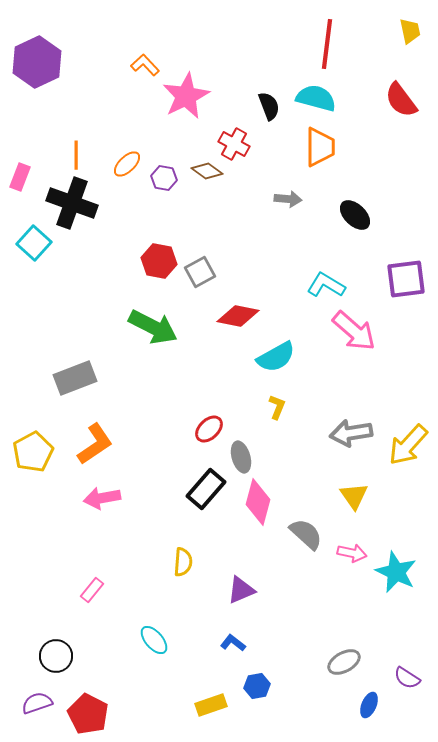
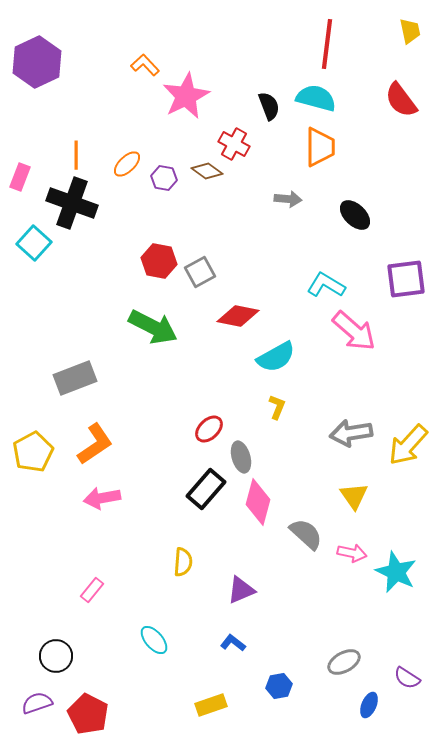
blue hexagon at (257, 686): moved 22 px right
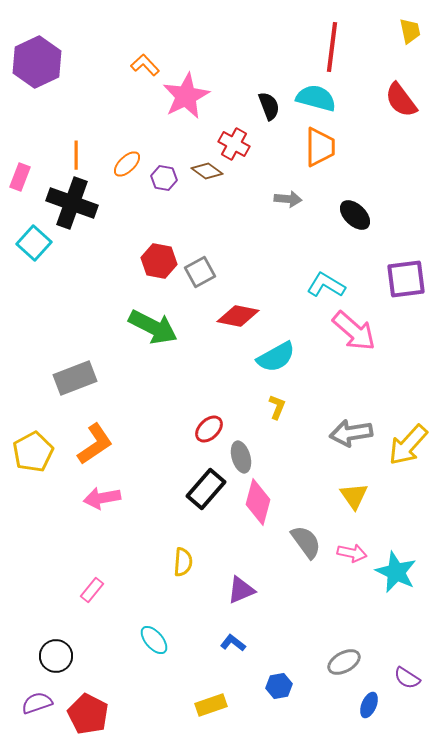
red line at (327, 44): moved 5 px right, 3 px down
gray semicircle at (306, 534): moved 8 px down; rotated 12 degrees clockwise
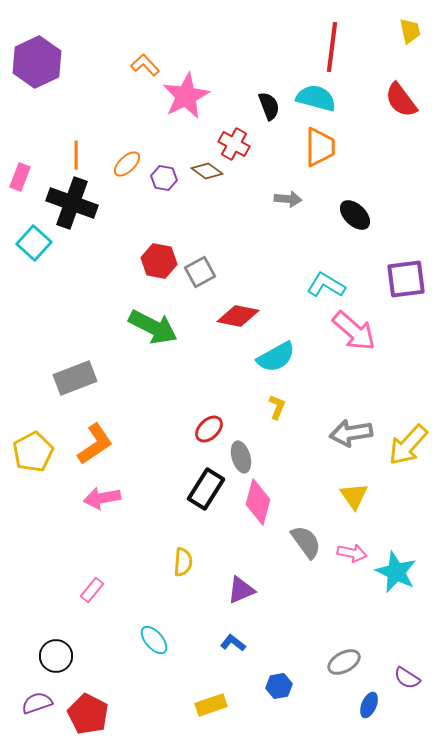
black rectangle at (206, 489): rotated 9 degrees counterclockwise
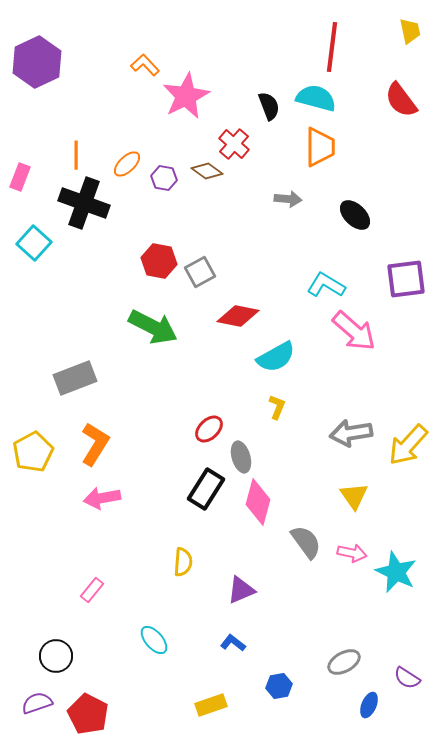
red cross at (234, 144): rotated 12 degrees clockwise
black cross at (72, 203): moved 12 px right
orange L-shape at (95, 444): rotated 24 degrees counterclockwise
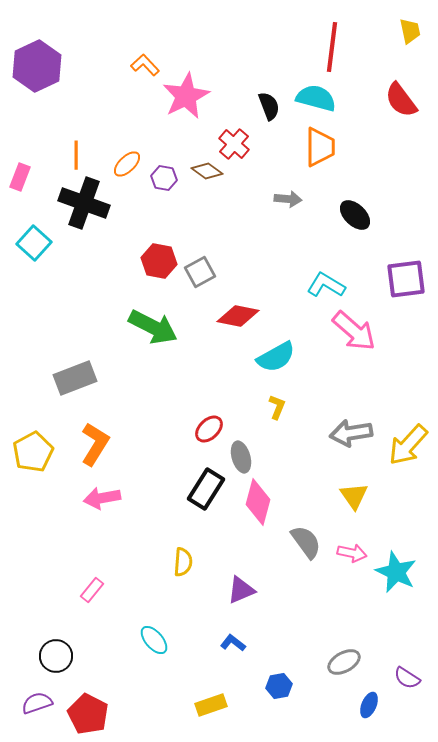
purple hexagon at (37, 62): moved 4 px down
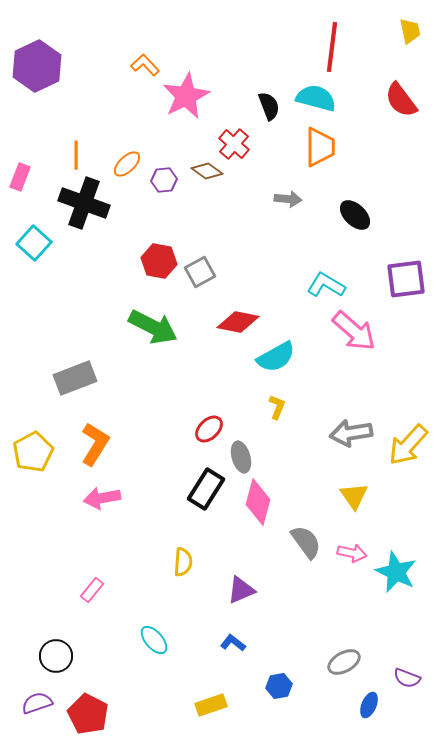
purple hexagon at (164, 178): moved 2 px down; rotated 15 degrees counterclockwise
red diamond at (238, 316): moved 6 px down
purple semicircle at (407, 678): rotated 12 degrees counterclockwise
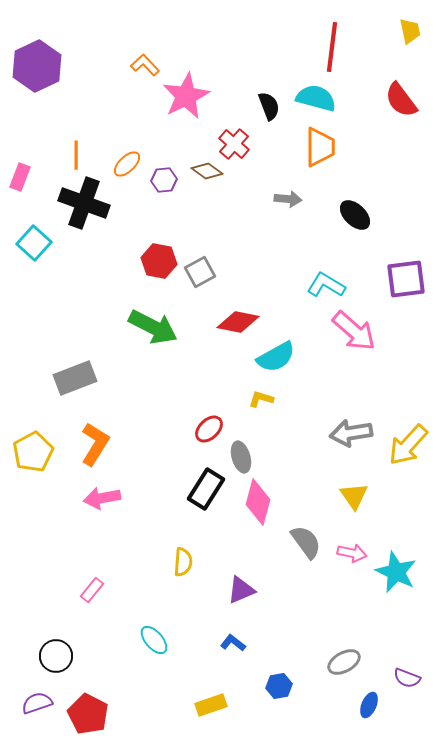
yellow L-shape at (277, 407): moved 16 px left, 8 px up; rotated 95 degrees counterclockwise
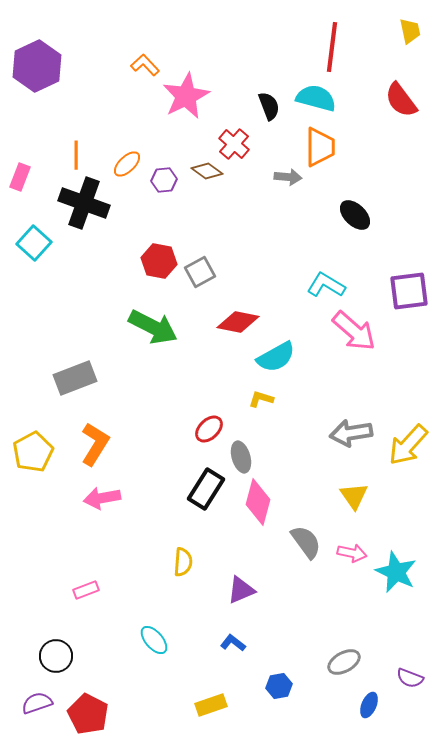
gray arrow at (288, 199): moved 22 px up
purple square at (406, 279): moved 3 px right, 12 px down
pink rectangle at (92, 590): moved 6 px left; rotated 30 degrees clockwise
purple semicircle at (407, 678): moved 3 px right
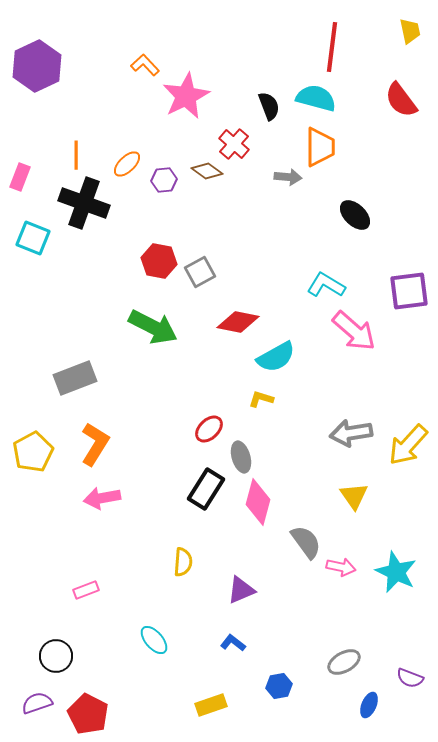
cyan square at (34, 243): moved 1 px left, 5 px up; rotated 20 degrees counterclockwise
pink arrow at (352, 553): moved 11 px left, 14 px down
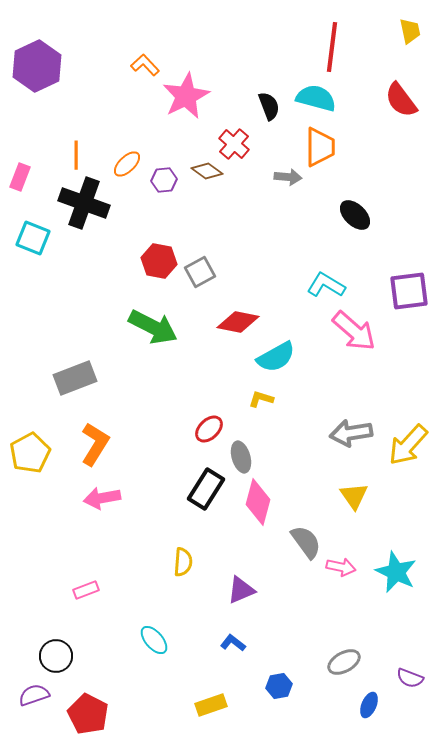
yellow pentagon at (33, 452): moved 3 px left, 1 px down
purple semicircle at (37, 703): moved 3 px left, 8 px up
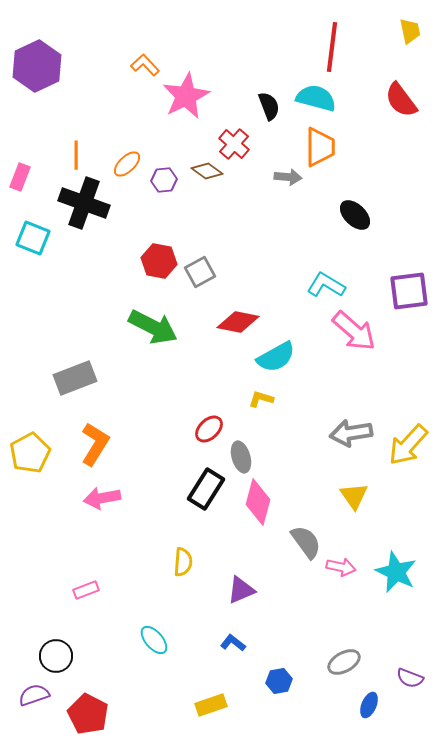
blue hexagon at (279, 686): moved 5 px up
